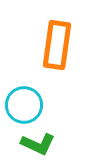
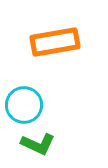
orange rectangle: moved 2 px left, 3 px up; rotated 72 degrees clockwise
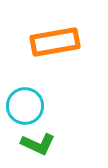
cyan circle: moved 1 px right, 1 px down
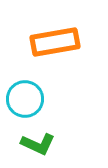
cyan circle: moved 7 px up
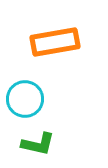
green L-shape: rotated 12 degrees counterclockwise
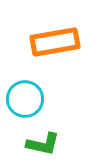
green L-shape: moved 5 px right
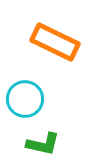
orange rectangle: rotated 36 degrees clockwise
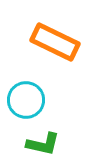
cyan circle: moved 1 px right, 1 px down
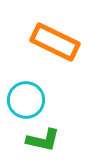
green L-shape: moved 4 px up
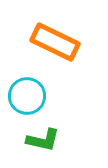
cyan circle: moved 1 px right, 4 px up
